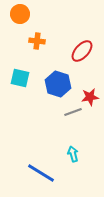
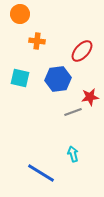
blue hexagon: moved 5 px up; rotated 25 degrees counterclockwise
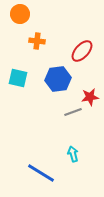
cyan square: moved 2 px left
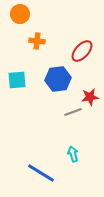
cyan square: moved 1 px left, 2 px down; rotated 18 degrees counterclockwise
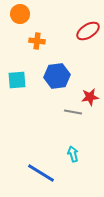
red ellipse: moved 6 px right, 20 px up; rotated 15 degrees clockwise
blue hexagon: moved 1 px left, 3 px up
gray line: rotated 30 degrees clockwise
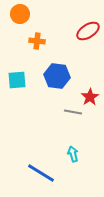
blue hexagon: rotated 15 degrees clockwise
red star: rotated 24 degrees counterclockwise
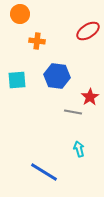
cyan arrow: moved 6 px right, 5 px up
blue line: moved 3 px right, 1 px up
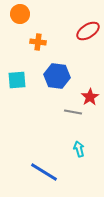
orange cross: moved 1 px right, 1 px down
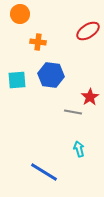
blue hexagon: moved 6 px left, 1 px up
